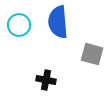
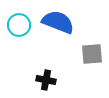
blue semicircle: rotated 116 degrees clockwise
gray square: rotated 20 degrees counterclockwise
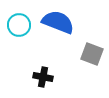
gray square: rotated 25 degrees clockwise
black cross: moved 3 px left, 3 px up
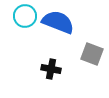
cyan circle: moved 6 px right, 9 px up
black cross: moved 8 px right, 8 px up
